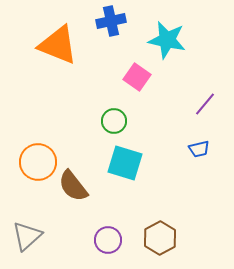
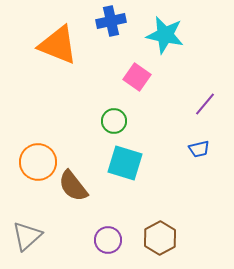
cyan star: moved 2 px left, 5 px up
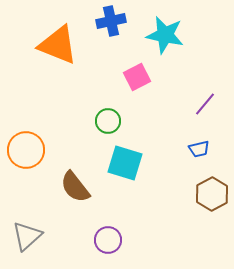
pink square: rotated 28 degrees clockwise
green circle: moved 6 px left
orange circle: moved 12 px left, 12 px up
brown semicircle: moved 2 px right, 1 px down
brown hexagon: moved 52 px right, 44 px up
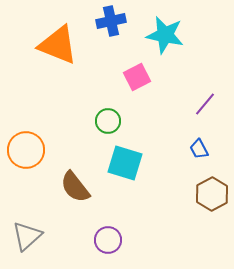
blue trapezoid: rotated 75 degrees clockwise
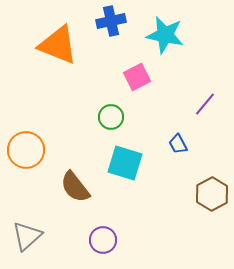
green circle: moved 3 px right, 4 px up
blue trapezoid: moved 21 px left, 5 px up
purple circle: moved 5 px left
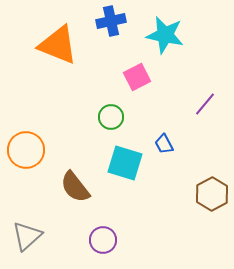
blue trapezoid: moved 14 px left
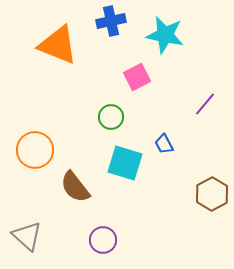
orange circle: moved 9 px right
gray triangle: rotated 36 degrees counterclockwise
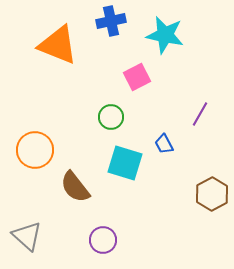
purple line: moved 5 px left, 10 px down; rotated 10 degrees counterclockwise
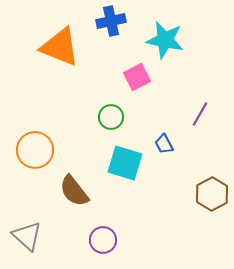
cyan star: moved 5 px down
orange triangle: moved 2 px right, 2 px down
brown semicircle: moved 1 px left, 4 px down
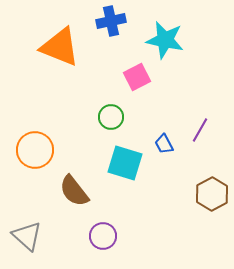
purple line: moved 16 px down
purple circle: moved 4 px up
